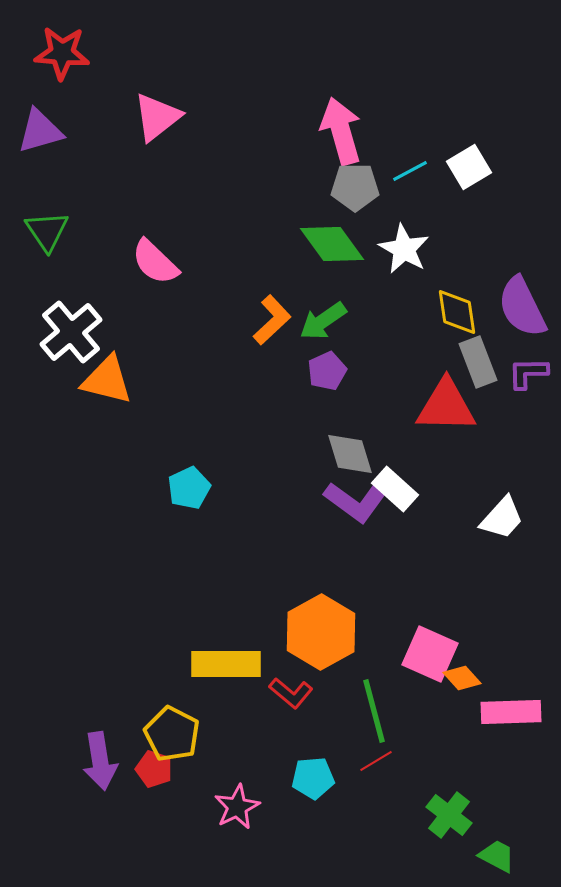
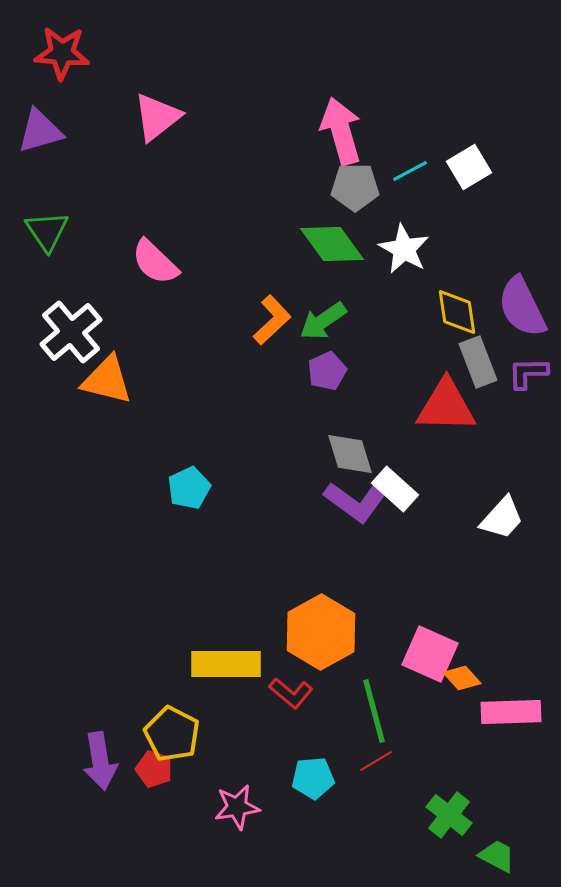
pink star at (237, 807): rotated 18 degrees clockwise
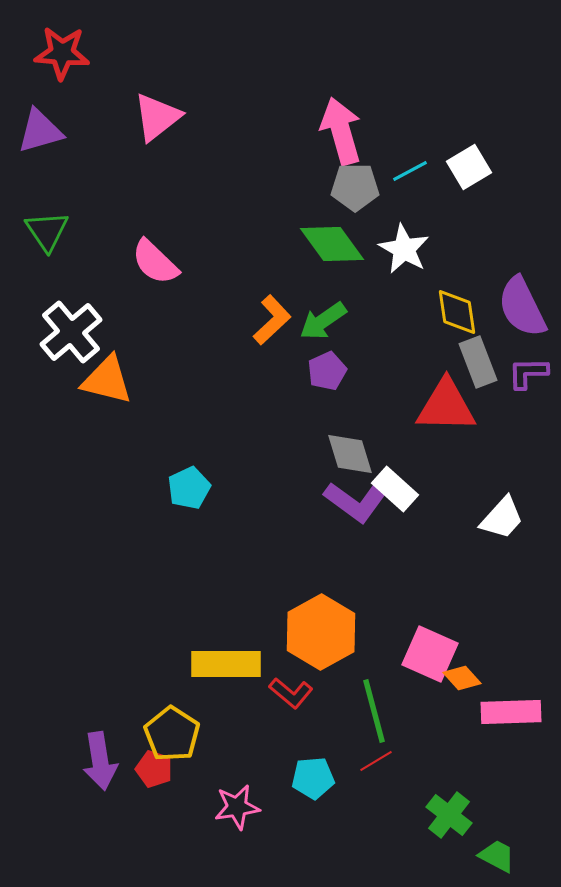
yellow pentagon at (172, 734): rotated 6 degrees clockwise
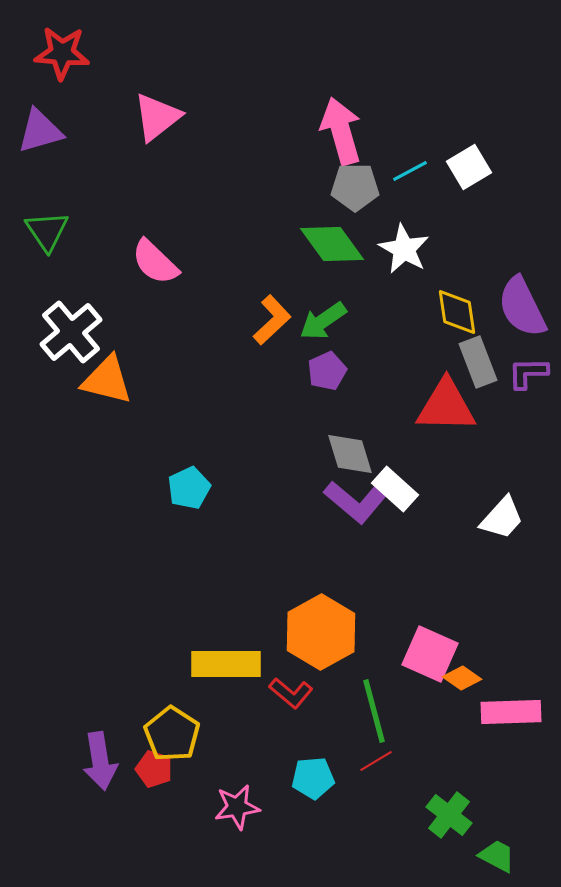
purple L-shape at (355, 502): rotated 4 degrees clockwise
orange diamond at (462, 678): rotated 12 degrees counterclockwise
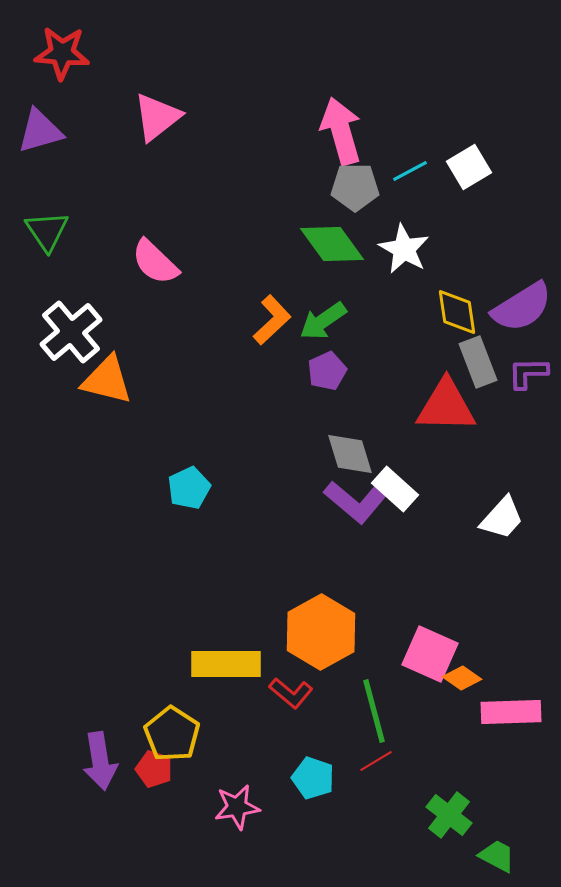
purple semicircle at (522, 307): rotated 96 degrees counterclockwise
cyan pentagon at (313, 778): rotated 24 degrees clockwise
